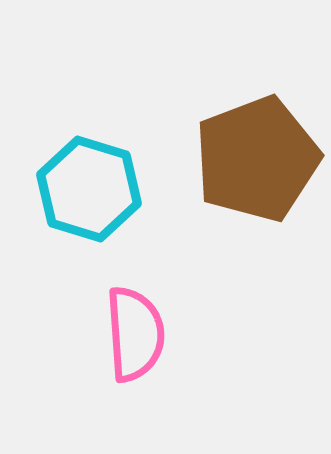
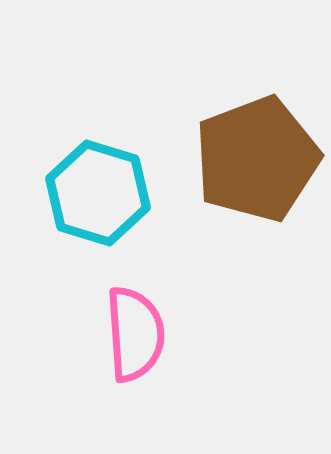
cyan hexagon: moved 9 px right, 4 px down
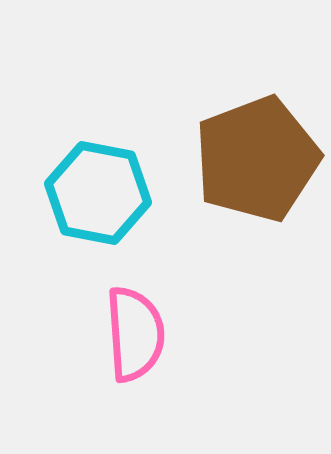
cyan hexagon: rotated 6 degrees counterclockwise
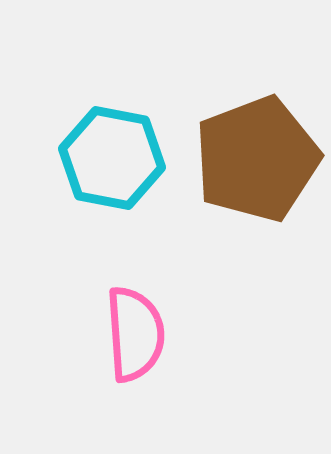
cyan hexagon: moved 14 px right, 35 px up
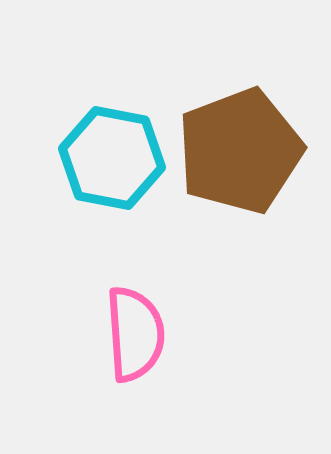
brown pentagon: moved 17 px left, 8 px up
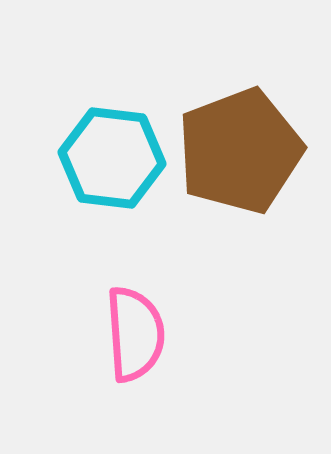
cyan hexagon: rotated 4 degrees counterclockwise
